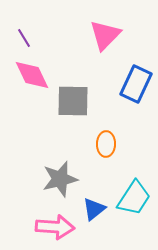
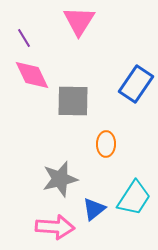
pink triangle: moved 26 px left, 14 px up; rotated 12 degrees counterclockwise
blue rectangle: rotated 9 degrees clockwise
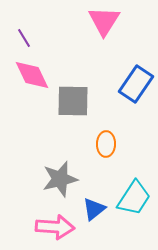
pink triangle: moved 25 px right
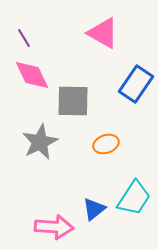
pink triangle: moved 1 px left, 12 px down; rotated 32 degrees counterclockwise
orange ellipse: rotated 70 degrees clockwise
gray star: moved 20 px left, 37 px up; rotated 12 degrees counterclockwise
pink arrow: moved 1 px left
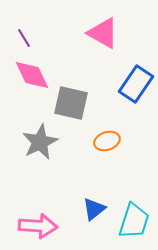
gray square: moved 2 px left, 2 px down; rotated 12 degrees clockwise
orange ellipse: moved 1 px right, 3 px up
cyan trapezoid: moved 23 px down; rotated 15 degrees counterclockwise
pink arrow: moved 16 px left, 1 px up
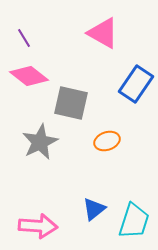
pink diamond: moved 3 px left, 1 px down; rotated 27 degrees counterclockwise
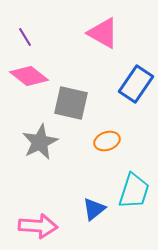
purple line: moved 1 px right, 1 px up
cyan trapezoid: moved 30 px up
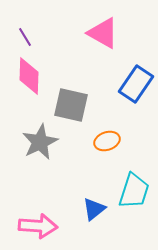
pink diamond: rotated 54 degrees clockwise
gray square: moved 2 px down
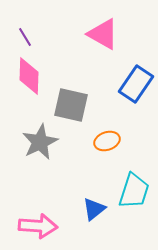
pink triangle: moved 1 px down
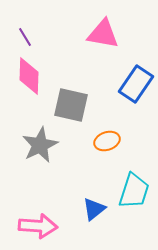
pink triangle: rotated 20 degrees counterclockwise
gray star: moved 3 px down
